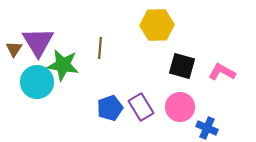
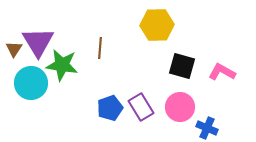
green star: moved 1 px left
cyan circle: moved 6 px left, 1 px down
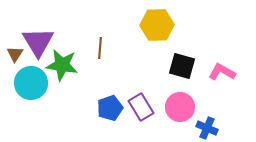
brown triangle: moved 1 px right, 5 px down
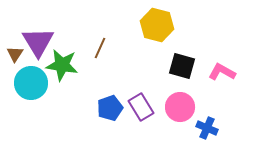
yellow hexagon: rotated 16 degrees clockwise
brown line: rotated 20 degrees clockwise
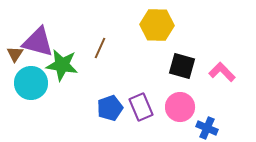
yellow hexagon: rotated 12 degrees counterclockwise
purple triangle: rotated 44 degrees counterclockwise
pink L-shape: rotated 16 degrees clockwise
purple rectangle: rotated 8 degrees clockwise
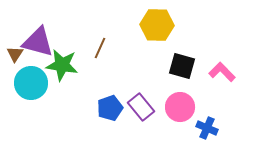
purple rectangle: rotated 16 degrees counterclockwise
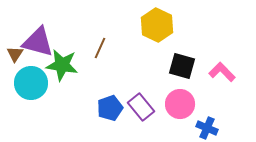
yellow hexagon: rotated 24 degrees clockwise
pink circle: moved 3 px up
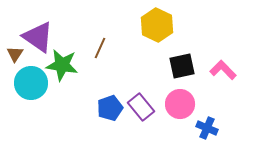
purple triangle: moved 5 px up; rotated 20 degrees clockwise
black square: rotated 28 degrees counterclockwise
pink L-shape: moved 1 px right, 2 px up
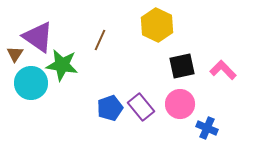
brown line: moved 8 px up
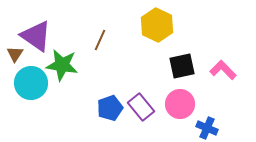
purple triangle: moved 2 px left, 1 px up
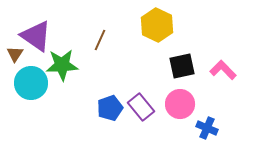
green star: rotated 12 degrees counterclockwise
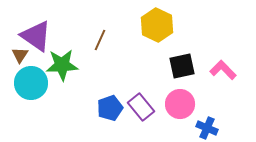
brown triangle: moved 5 px right, 1 px down
